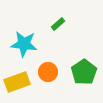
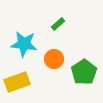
orange circle: moved 6 px right, 13 px up
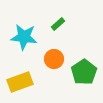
cyan star: moved 7 px up
yellow rectangle: moved 3 px right
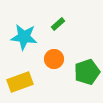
green pentagon: moved 3 px right; rotated 15 degrees clockwise
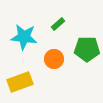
green pentagon: moved 23 px up; rotated 20 degrees clockwise
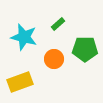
cyan star: rotated 8 degrees clockwise
green pentagon: moved 2 px left
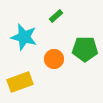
green rectangle: moved 2 px left, 8 px up
